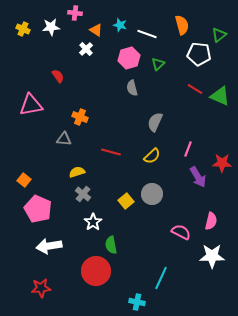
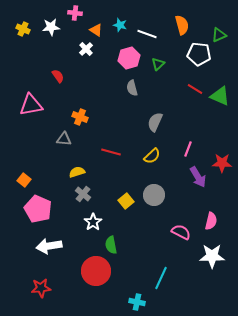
green triangle at (219, 35): rotated 14 degrees clockwise
gray circle at (152, 194): moved 2 px right, 1 px down
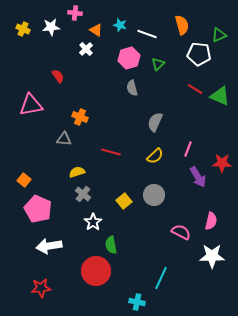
yellow semicircle at (152, 156): moved 3 px right
yellow square at (126, 201): moved 2 px left
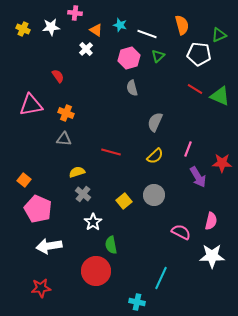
green triangle at (158, 64): moved 8 px up
orange cross at (80, 117): moved 14 px left, 4 px up
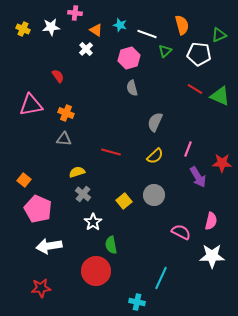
green triangle at (158, 56): moved 7 px right, 5 px up
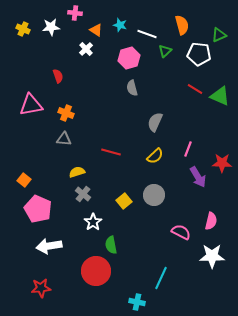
red semicircle at (58, 76): rotated 16 degrees clockwise
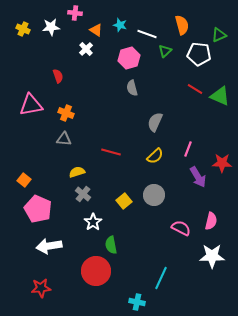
pink semicircle at (181, 232): moved 4 px up
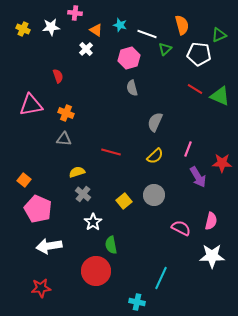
green triangle at (165, 51): moved 2 px up
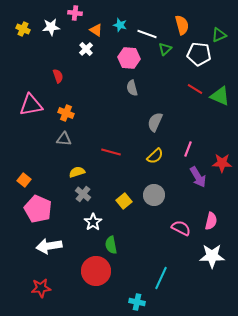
pink hexagon at (129, 58): rotated 20 degrees clockwise
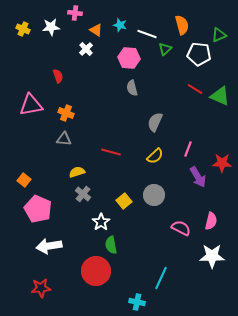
white star at (93, 222): moved 8 px right
